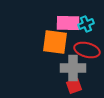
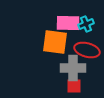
red square: rotated 21 degrees clockwise
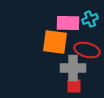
cyan cross: moved 4 px right, 5 px up
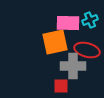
cyan cross: moved 1 px down
orange square: rotated 20 degrees counterclockwise
gray cross: moved 2 px up
red square: moved 13 px left
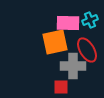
red ellipse: rotated 45 degrees clockwise
red square: moved 1 px down
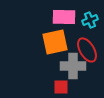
pink rectangle: moved 4 px left, 6 px up
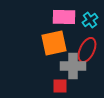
cyan cross: rotated 14 degrees counterclockwise
orange square: moved 1 px left, 1 px down
red ellipse: rotated 55 degrees clockwise
red square: moved 1 px left, 1 px up
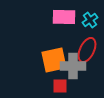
orange square: moved 17 px down
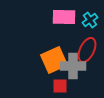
orange square: rotated 12 degrees counterclockwise
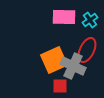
gray cross: rotated 25 degrees clockwise
